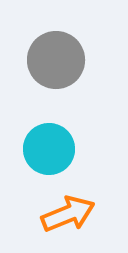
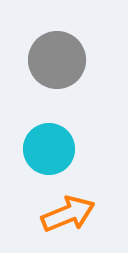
gray circle: moved 1 px right
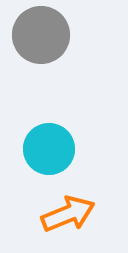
gray circle: moved 16 px left, 25 px up
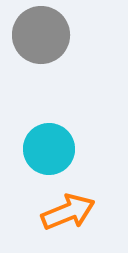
orange arrow: moved 2 px up
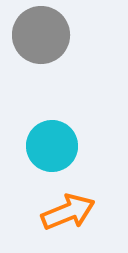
cyan circle: moved 3 px right, 3 px up
